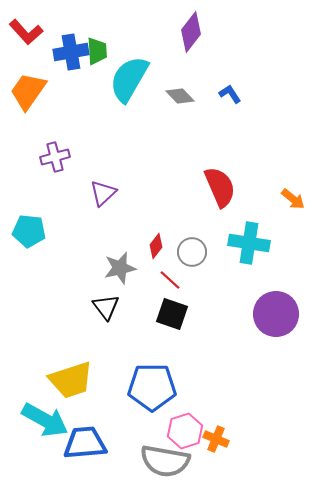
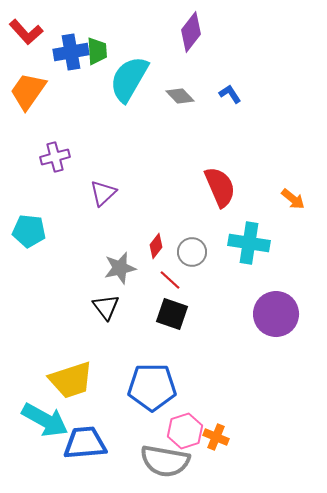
orange cross: moved 2 px up
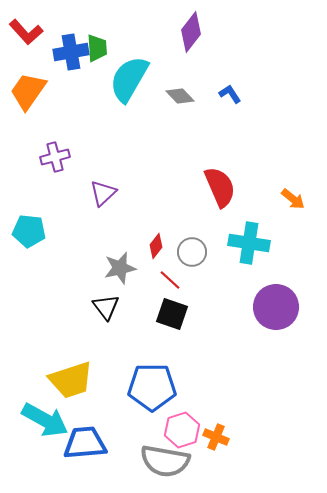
green trapezoid: moved 3 px up
purple circle: moved 7 px up
pink hexagon: moved 3 px left, 1 px up
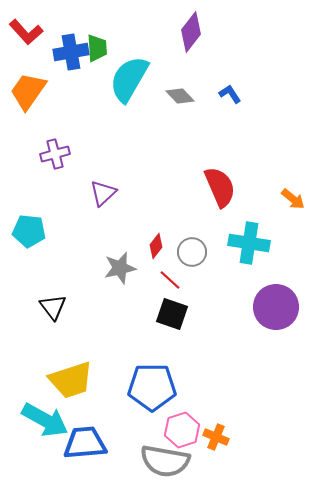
purple cross: moved 3 px up
black triangle: moved 53 px left
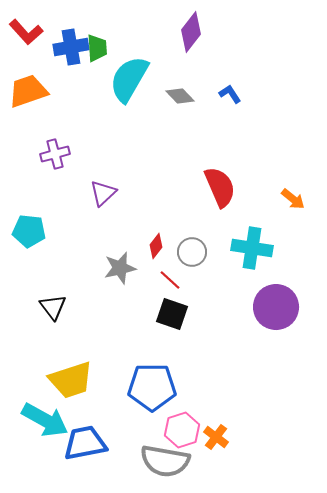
blue cross: moved 5 px up
orange trapezoid: rotated 36 degrees clockwise
cyan cross: moved 3 px right, 5 px down
orange cross: rotated 15 degrees clockwise
blue trapezoid: rotated 6 degrees counterclockwise
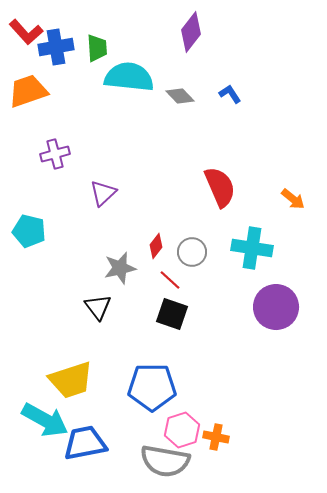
blue cross: moved 15 px left
cyan semicircle: moved 2 px up; rotated 66 degrees clockwise
cyan pentagon: rotated 8 degrees clockwise
black triangle: moved 45 px right
orange cross: rotated 25 degrees counterclockwise
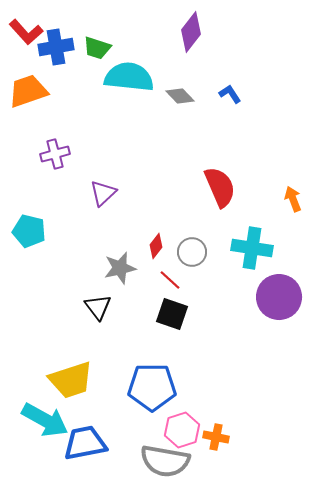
green trapezoid: rotated 112 degrees clockwise
orange arrow: rotated 150 degrees counterclockwise
purple circle: moved 3 px right, 10 px up
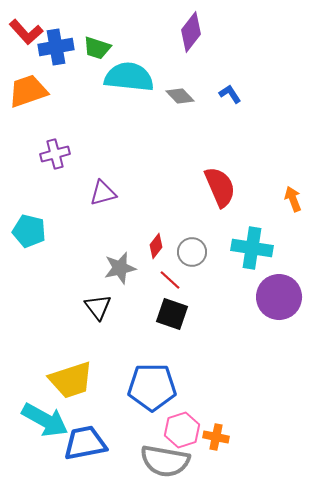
purple triangle: rotated 28 degrees clockwise
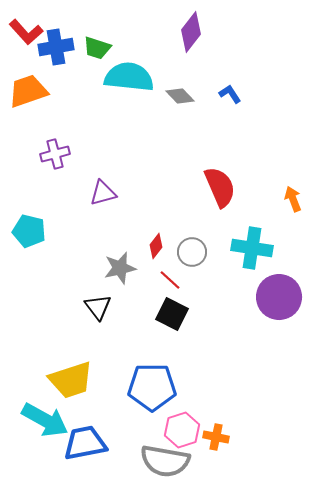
black square: rotated 8 degrees clockwise
